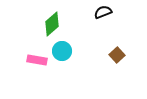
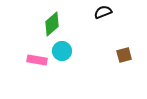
brown square: moved 7 px right; rotated 28 degrees clockwise
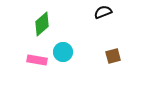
green diamond: moved 10 px left
cyan circle: moved 1 px right, 1 px down
brown square: moved 11 px left, 1 px down
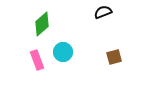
brown square: moved 1 px right, 1 px down
pink rectangle: rotated 60 degrees clockwise
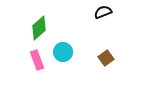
green diamond: moved 3 px left, 4 px down
brown square: moved 8 px left, 1 px down; rotated 21 degrees counterclockwise
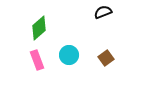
cyan circle: moved 6 px right, 3 px down
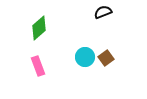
cyan circle: moved 16 px right, 2 px down
pink rectangle: moved 1 px right, 6 px down
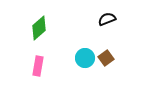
black semicircle: moved 4 px right, 7 px down
cyan circle: moved 1 px down
pink rectangle: rotated 30 degrees clockwise
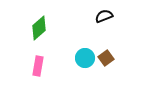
black semicircle: moved 3 px left, 3 px up
